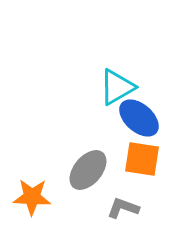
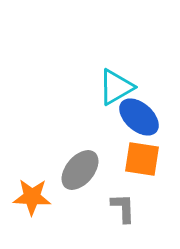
cyan triangle: moved 1 px left
blue ellipse: moved 1 px up
gray ellipse: moved 8 px left
gray L-shape: rotated 68 degrees clockwise
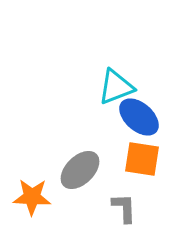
cyan triangle: rotated 9 degrees clockwise
gray ellipse: rotated 6 degrees clockwise
gray L-shape: moved 1 px right
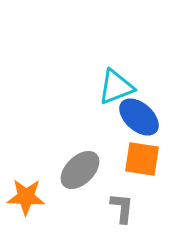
orange star: moved 6 px left
gray L-shape: moved 2 px left; rotated 8 degrees clockwise
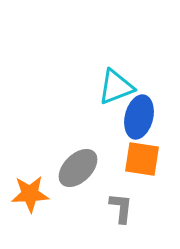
blue ellipse: rotated 63 degrees clockwise
gray ellipse: moved 2 px left, 2 px up
orange star: moved 4 px right, 3 px up; rotated 6 degrees counterclockwise
gray L-shape: moved 1 px left
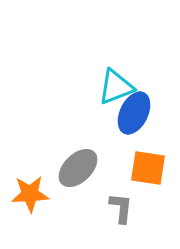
blue ellipse: moved 5 px left, 4 px up; rotated 12 degrees clockwise
orange square: moved 6 px right, 9 px down
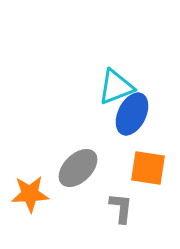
blue ellipse: moved 2 px left, 1 px down
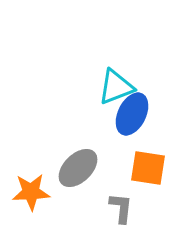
orange star: moved 1 px right, 2 px up
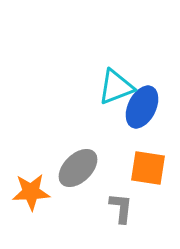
blue ellipse: moved 10 px right, 7 px up
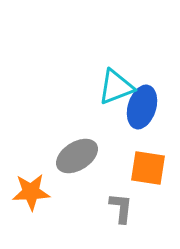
blue ellipse: rotated 9 degrees counterclockwise
gray ellipse: moved 1 px left, 12 px up; rotated 12 degrees clockwise
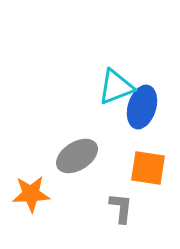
orange star: moved 2 px down
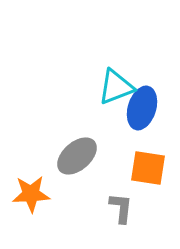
blue ellipse: moved 1 px down
gray ellipse: rotated 9 degrees counterclockwise
